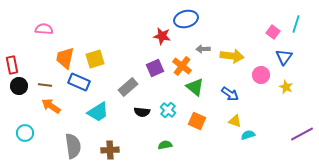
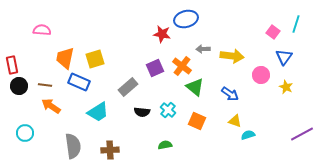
pink semicircle: moved 2 px left, 1 px down
red star: moved 2 px up
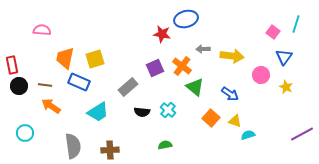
orange square: moved 14 px right, 3 px up; rotated 18 degrees clockwise
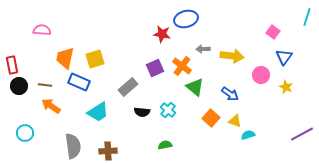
cyan line: moved 11 px right, 7 px up
brown cross: moved 2 px left, 1 px down
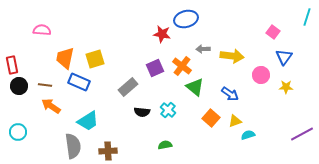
yellow star: rotated 24 degrees counterclockwise
cyan trapezoid: moved 10 px left, 9 px down
yellow triangle: rotated 40 degrees counterclockwise
cyan circle: moved 7 px left, 1 px up
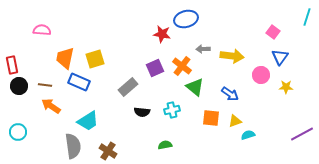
blue triangle: moved 4 px left
cyan cross: moved 4 px right; rotated 35 degrees clockwise
orange square: rotated 36 degrees counterclockwise
brown cross: rotated 36 degrees clockwise
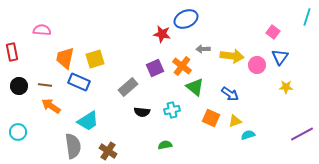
blue ellipse: rotated 10 degrees counterclockwise
red rectangle: moved 13 px up
pink circle: moved 4 px left, 10 px up
orange square: rotated 18 degrees clockwise
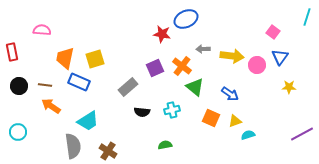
yellow star: moved 3 px right
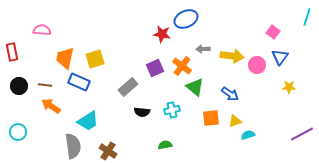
orange square: rotated 30 degrees counterclockwise
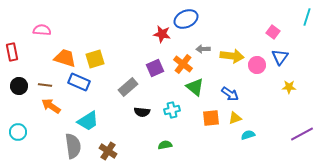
orange trapezoid: rotated 95 degrees clockwise
orange cross: moved 1 px right, 2 px up
yellow triangle: moved 3 px up
